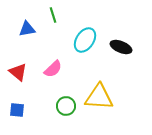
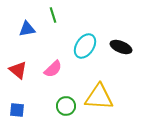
cyan ellipse: moved 6 px down
red triangle: moved 2 px up
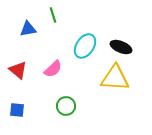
blue triangle: moved 1 px right
yellow triangle: moved 16 px right, 19 px up
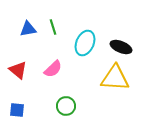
green line: moved 12 px down
cyan ellipse: moved 3 px up; rotated 10 degrees counterclockwise
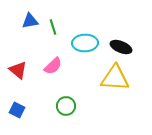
blue triangle: moved 2 px right, 8 px up
cyan ellipse: rotated 65 degrees clockwise
pink semicircle: moved 3 px up
blue square: rotated 21 degrees clockwise
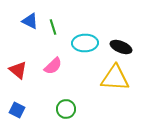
blue triangle: rotated 36 degrees clockwise
green circle: moved 3 px down
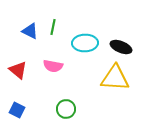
blue triangle: moved 10 px down
green line: rotated 28 degrees clockwise
pink semicircle: rotated 54 degrees clockwise
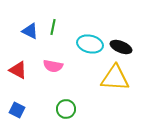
cyan ellipse: moved 5 px right, 1 px down; rotated 15 degrees clockwise
red triangle: rotated 12 degrees counterclockwise
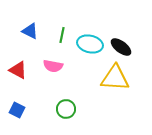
green line: moved 9 px right, 8 px down
black ellipse: rotated 15 degrees clockwise
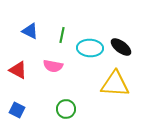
cyan ellipse: moved 4 px down; rotated 10 degrees counterclockwise
yellow triangle: moved 6 px down
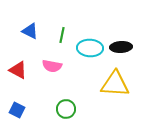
black ellipse: rotated 40 degrees counterclockwise
pink semicircle: moved 1 px left
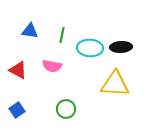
blue triangle: rotated 18 degrees counterclockwise
blue square: rotated 28 degrees clockwise
